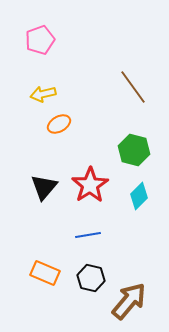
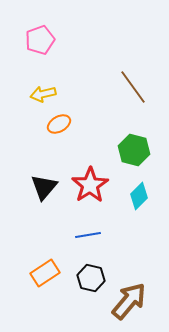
orange rectangle: rotated 56 degrees counterclockwise
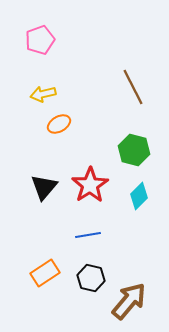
brown line: rotated 9 degrees clockwise
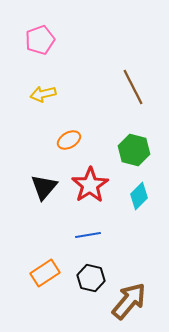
orange ellipse: moved 10 px right, 16 px down
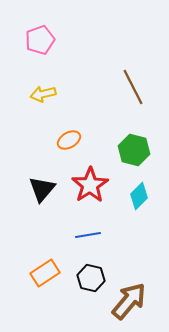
black triangle: moved 2 px left, 2 px down
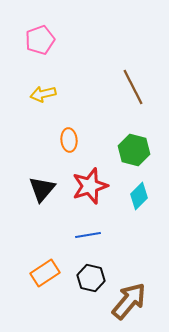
orange ellipse: rotated 65 degrees counterclockwise
red star: moved 1 px down; rotated 15 degrees clockwise
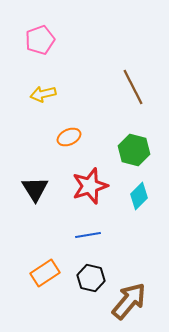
orange ellipse: moved 3 px up; rotated 70 degrees clockwise
black triangle: moved 7 px left; rotated 12 degrees counterclockwise
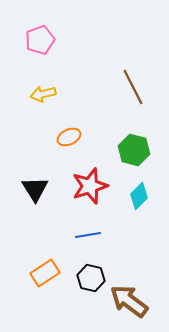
brown arrow: rotated 93 degrees counterclockwise
